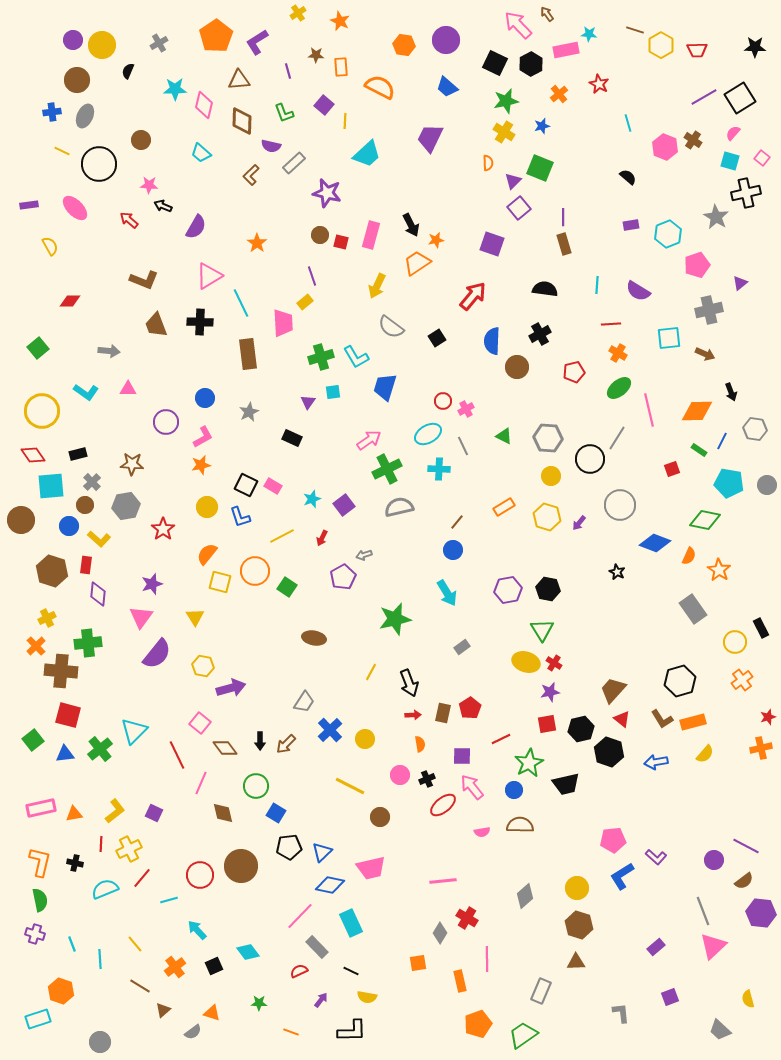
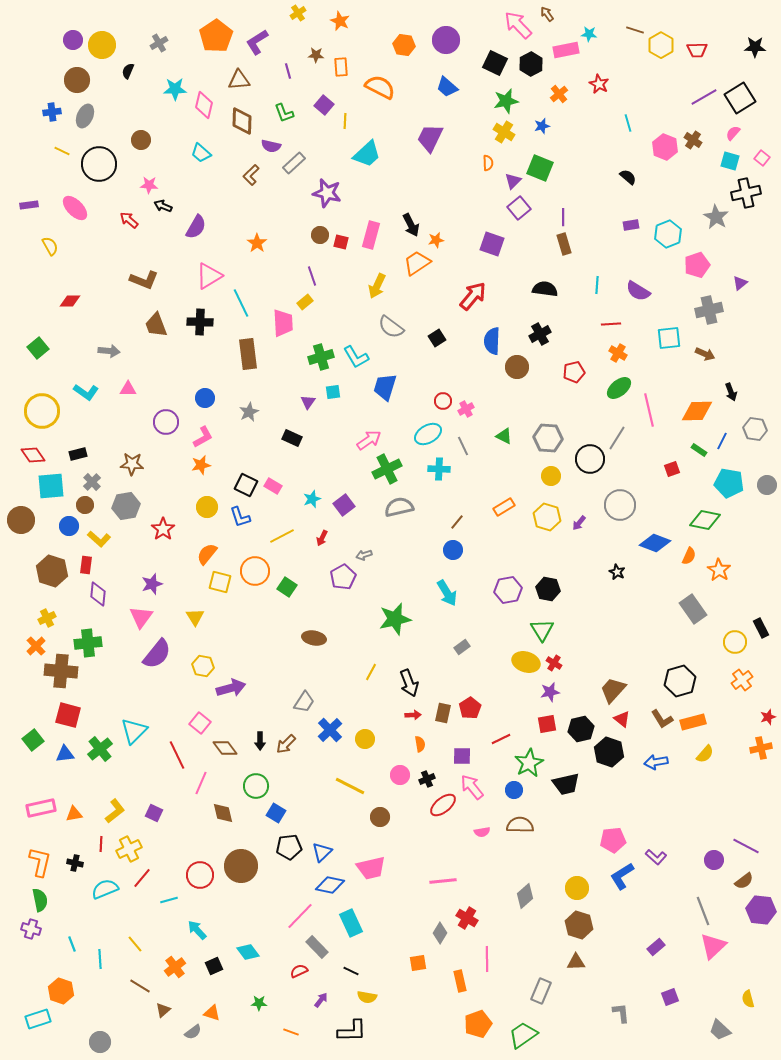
purple hexagon at (761, 913): moved 3 px up
purple cross at (35, 934): moved 4 px left, 5 px up
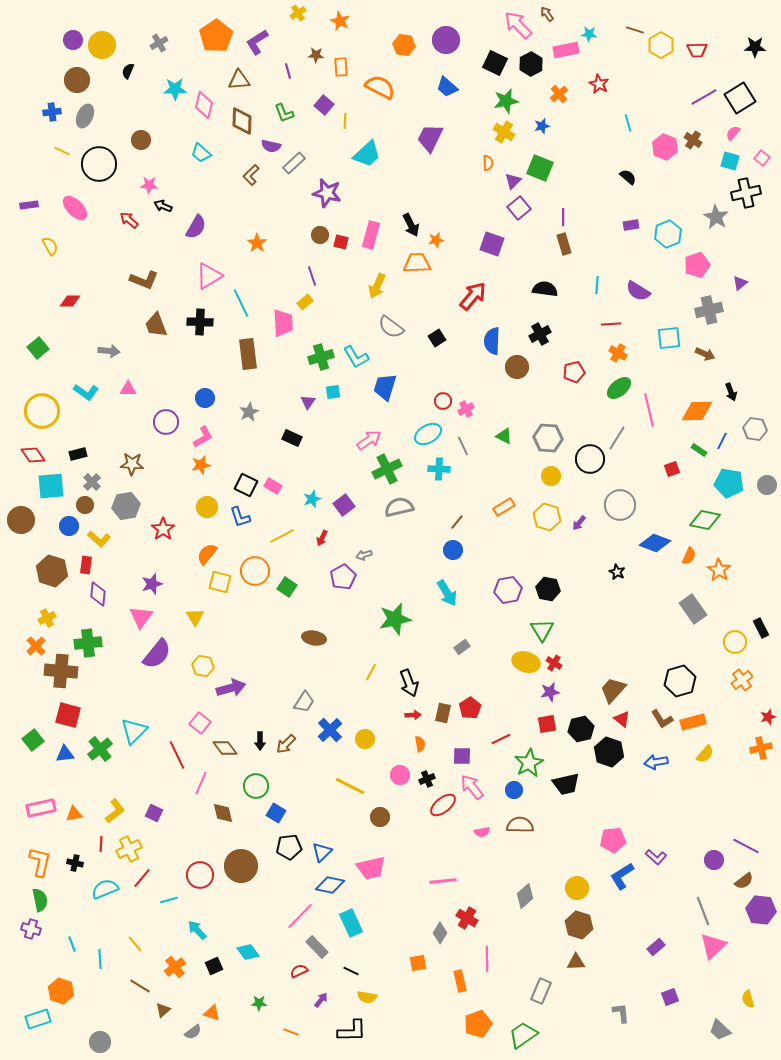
orange trapezoid at (417, 263): rotated 32 degrees clockwise
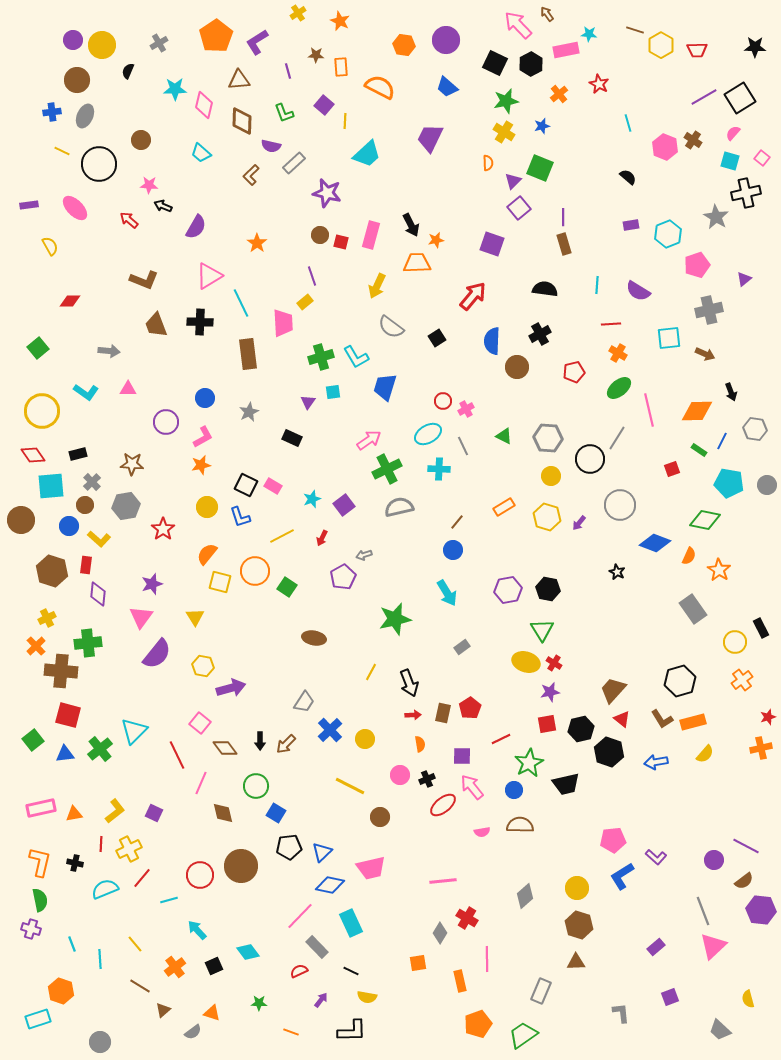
purple triangle at (740, 283): moved 4 px right, 4 px up
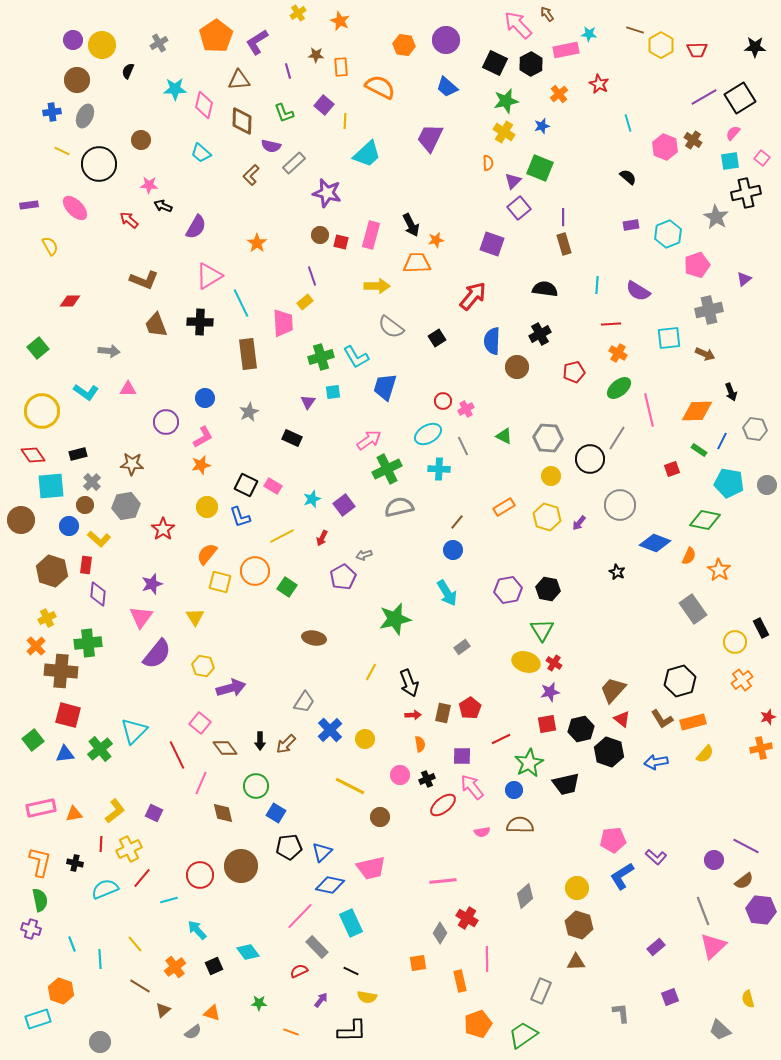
cyan square at (730, 161): rotated 24 degrees counterclockwise
yellow arrow at (377, 286): rotated 115 degrees counterclockwise
